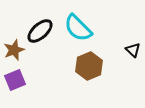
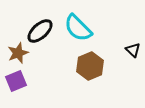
brown star: moved 4 px right, 3 px down
brown hexagon: moved 1 px right
purple square: moved 1 px right, 1 px down
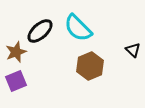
brown star: moved 2 px left, 1 px up
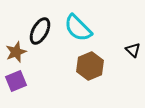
black ellipse: rotated 20 degrees counterclockwise
